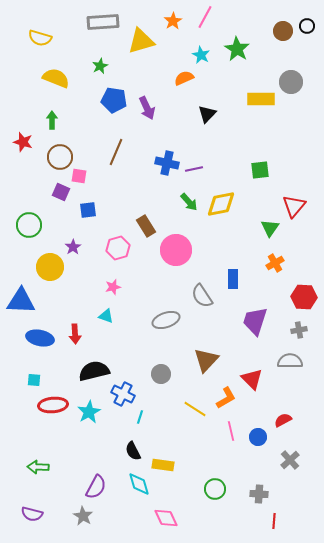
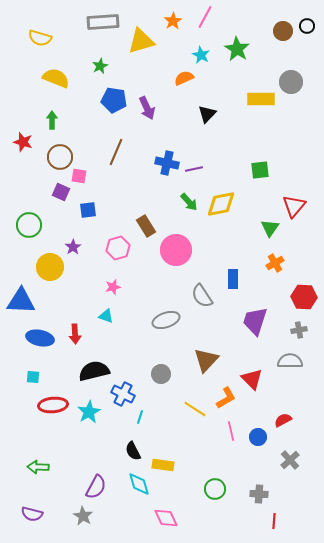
cyan square at (34, 380): moved 1 px left, 3 px up
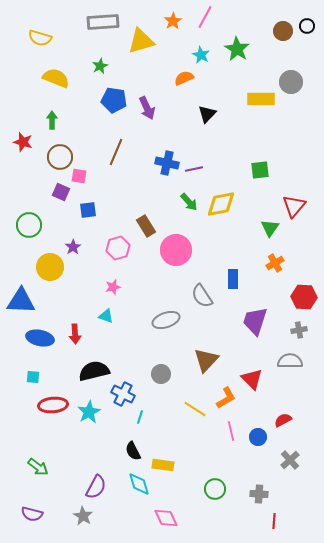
green arrow at (38, 467): rotated 145 degrees counterclockwise
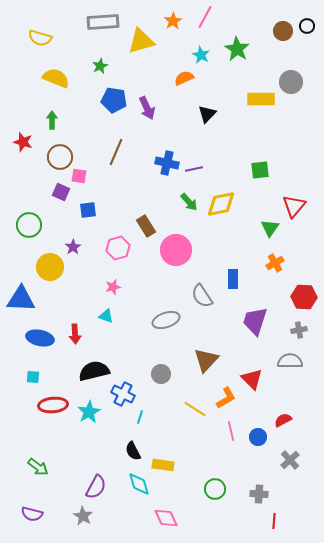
blue triangle at (21, 301): moved 2 px up
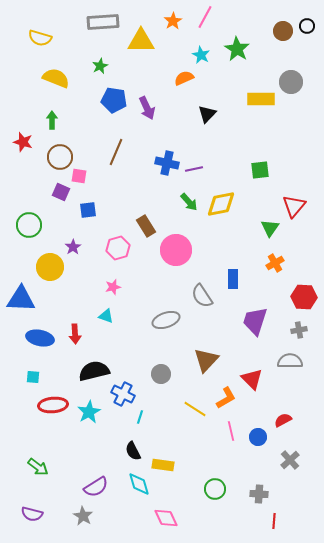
yellow triangle at (141, 41): rotated 16 degrees clockwise
purple semicircle at (96, 487): rotated 30 degrees clockwise
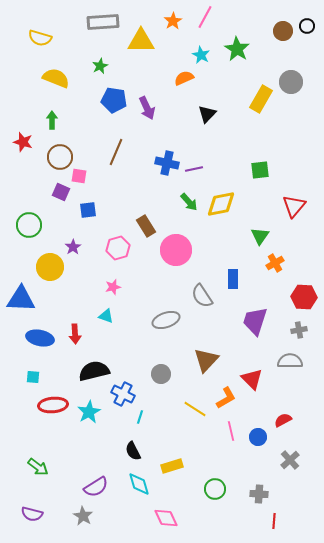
yellow rectangle at (261, 99): rotated 60 degrees counterclockwise
green triangle at (270, 228): moved 10 px left, 8 px down
yellow rectangle at (163, 465): moved 9 px right, 1 px down; rotated 25 degrees counterclockwise
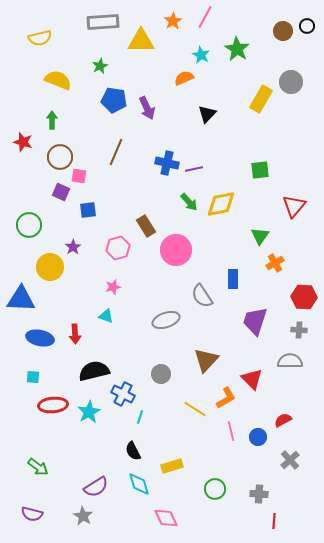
yellow semicircle at (40, 38): rotated 30 degrees counterclockwise
yellow semicircle at (56, 78): moved 2 px right, 2 px down
gray cross at (299, 330): rotated 14 degrees clockwise
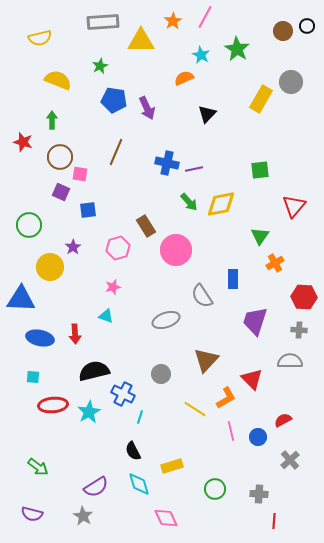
pink square at (79, 176): moved 1 px right, 2 px up
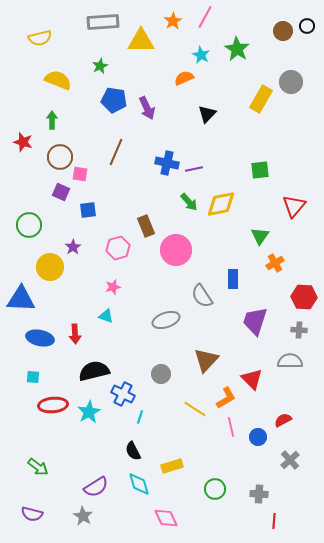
brown rectangle at (146, 226): rotated 10 degrees clockwise
pink line at (231, 431): moved 4 px up
